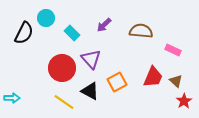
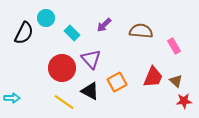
pink rectangle: moved 1 px right, 4 px up; rotated 35 degrees clockwise
red star: rotated 28 degrees clockwise
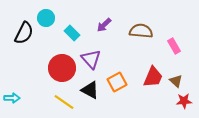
black triangle: moved 1 px up
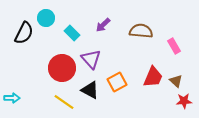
purple arrow: moved 1 px left
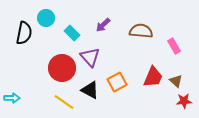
black semicircle: rotated 15 degrees counterclockwise
purple triangle: moved 1 px left, 2 px up
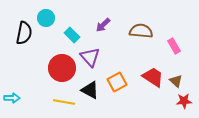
cyan rectangle: moved 2 px down
red trapezoid: rotated 80 degrees counterclockwise
yellow line: rotated 25 degrees counterclockwise
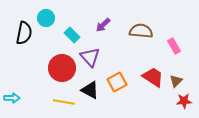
brown triangle: rotated 32 degrees clockwise
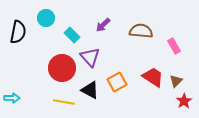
black semicircle: moved 6 px left, 1 px up
red star: rotated 28 degrees counterclockwise
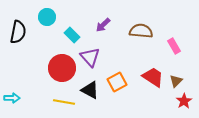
cyan circle: moved 1 px right, 1 px up
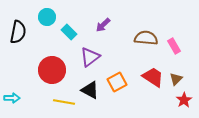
brown semicircle: moved 5 px right, 7 px down
cyan rectangle: moved 3 px left, 3 px up
purple triangle: rotated 35 degrees clockwise
red circle: moved 10 px left, 2 px down
brown triangle: moved 2 px up
red star: moved 1 px up
